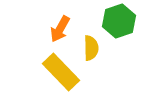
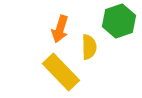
orange arrow: rotated 12 degrees counterclockwise
yellow semicircle: moved 2 px left, 1 px up
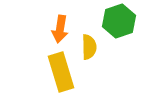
orange arrow: rotated 8 degrees counterclockwise
yellow rectangle: rotated 27 degrees clockwise
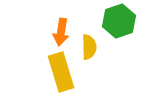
orange arrow: moved 1 px right, 3 px down
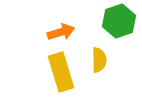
orange arrow: rotated 116 degrees counterclockwise
yellow semicircle: moved 10 px right, 13 px down
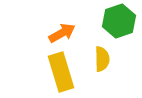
orange arrow: moved 1 px right, 1 px down; rotated 12 degrees counterclockwise
yellow semicircle: moved 3 px right, 1 px up
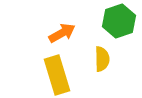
yellow rectangle: moved 4 px left, 3 px down
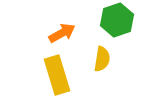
green hexagon: moved 2 px left, 1 px up
yellow semicircle: rotated 10 degrees clockwise
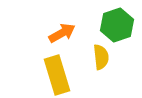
green hexagon: moved 5 px down
yellow semicircle: moved 1 px left, 2 px up; rotated 15 degrees counterclockwise
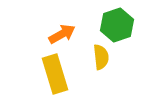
orange arrow: moved 1 px down
yellow rectangle: moved 2 px left, 1 px up
